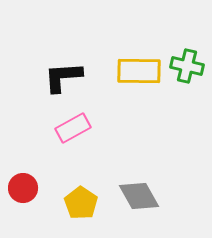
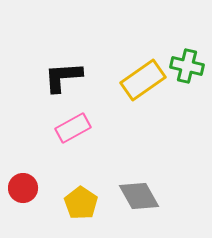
yellow rectangle: moved 4 px right, 9 px down; rotated 36 degrees counterclockwise
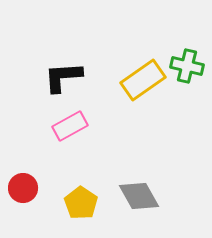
pink rectangle: moved 3 px left, 2 px up
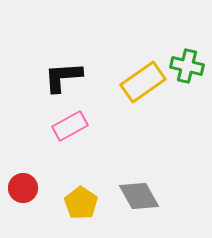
yellow rectangle: moved 2 px down
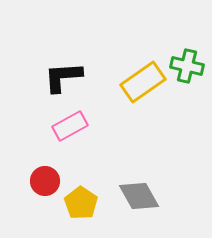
red circle: moved 22 px right, 7 px up
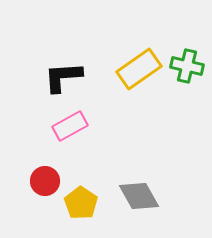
yellow rectangle: moved 4 px left, 13 px up
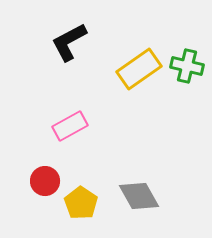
black L-shape: moved 6 px right, 35 px up; rotated 24 degrees counterclockwise
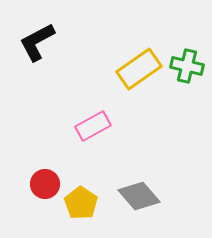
black L-shape: moved 32 px left
pink rectangle: moved 23 px right
red circle: moved 3 px down
gray diamond: rotated 12 degrees counterclockwise
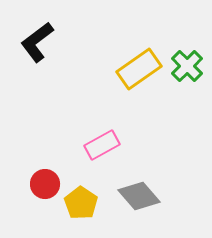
black L-shape: rotated 9 degrees counterclockwise
green cross: rotated 32 degrees clockwise
pink rectangle: moved 9 px right, 19 px down
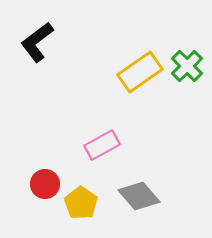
yellow rectangle: moved 1 px right, 3 px down
